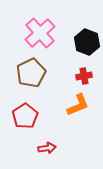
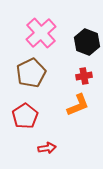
pink cross: moved 1 px right
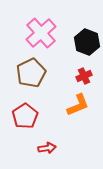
red cross: rotated 14 degrees counterclockwise
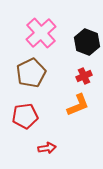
red pentagon: rotated 25 degrees clockwise
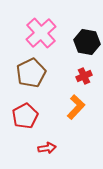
black hexagon: rotated 10 degrees counterclockwise
orange L-shape: moved 2 px left, 2 px down; rotated 25 degrees counterclockwise
red pentagon: rotated 20 degrees counterclockwise
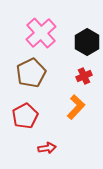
black hexagon: rotated 20 degrees clockwise
